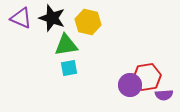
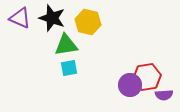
purple triangle: moved 1 px left
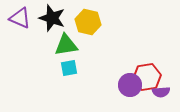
purple semicircle: moved 3 px left, 3 px up
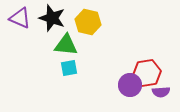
green triangle: rotated 15 degrees clockwise
red hexagon: moved 4 px up
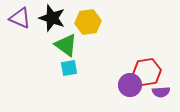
yellow hexagon: rotated 20 degrees counterclockwise
green triangle: rotated 30 degrees clockwise
red hexagon: moved 1 px up
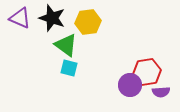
cyan square: rotated 24 degrees clockwise
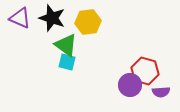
cyan square: moved 2 px left, 6 px up
red hexagon: moved 2 px left, 1 px up; rotated 24 degrees clockwise
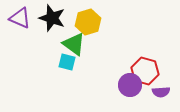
yellow hexagon: rotated 10 degrees counterclockwise
green triangle: moved 8 px right, 1 px up
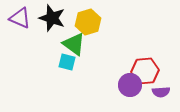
red hexagon: rotated 20 degrees counterclockwise
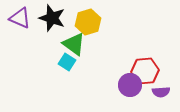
cyan square: rotated 18 degrees clockwise
